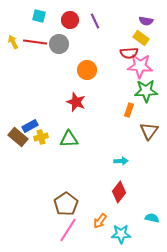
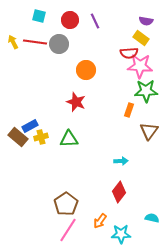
orange circle: moved 1 px left
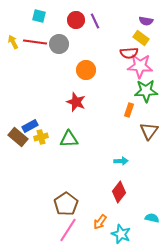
red circle: moved 6 px right
orange arrow: moved 1 px down
cyan star: rotated 24 degrees clockwise
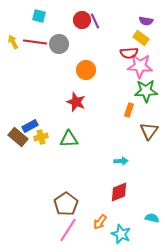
red circle: moved 6 px right
red diamond: rotated 30 degrees clockwise
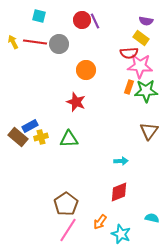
orange rectangle: moved 23 px up
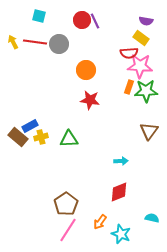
red star: moved 14 px right, 2 px up; rotated 12 degrees counterclockwise
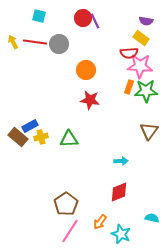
red circle: moved 1 px right, 2 px up
pink line: moved 2 px right, 1 px down
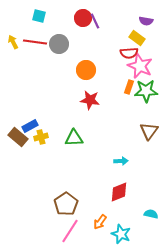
yellow rectangle: moved 4 px left
pink star: rotated 20 degrees clockwise
green triangle: moved 5 px right, 1 px up
cyan semicircle: moved 1 px left, 4 px up
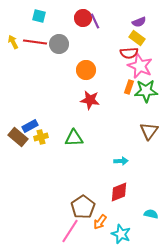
purple semicircle: moved 7 px left, 1 px down; rotated 32 degrees counterclockwise
brown pentagon: moved 17 px right, 3 px down
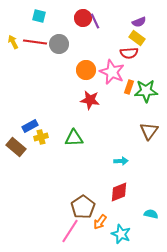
pink star: moved 28 px left, 6 px down
brown rectangle: moved 2 px left, 10 px down
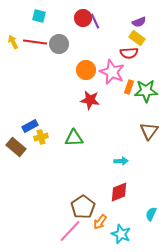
cyan semicircle: rotated 80 degrees counterclockwise
pink line: rotated 10 degrees clockwise
